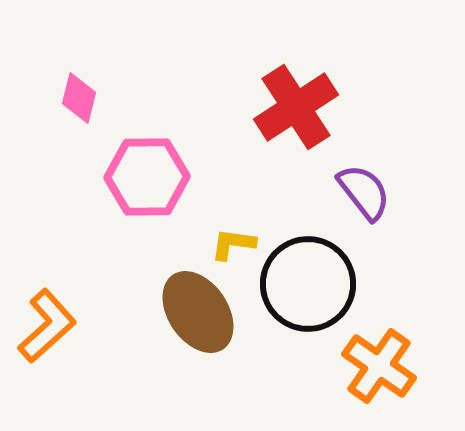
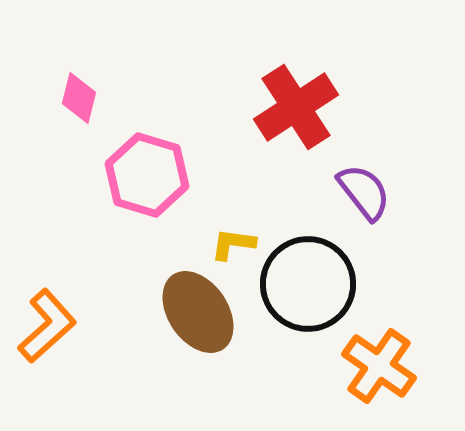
pink hexagon: moved 2 px up; rotated 18 degrees clockwise
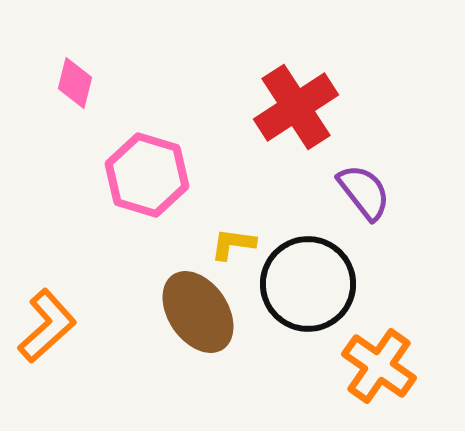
pink diamond: moved 4 px left, 15 px up
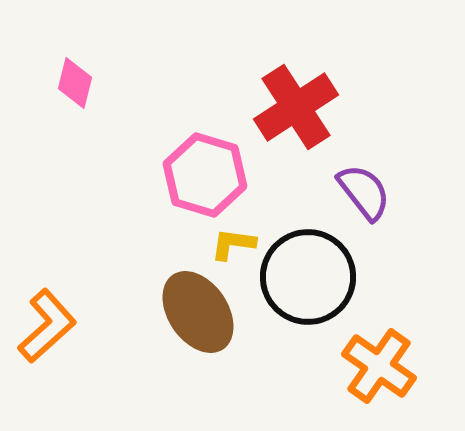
pink hexagon: moved 58 px right
black circle: moved 7 px up
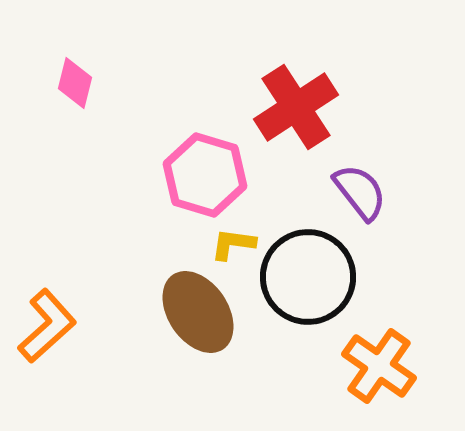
purple semicircle: moved 4 px left
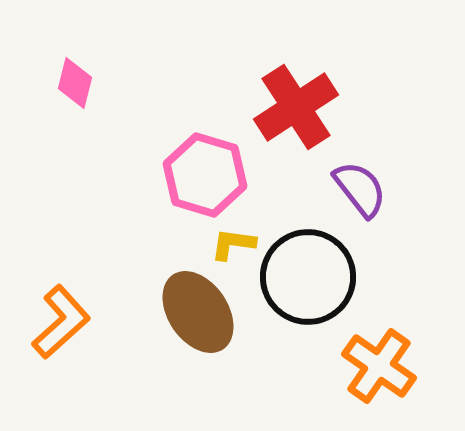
purple semicircle: moved 3 px up
orange L-shape: moved 14 px right, 4 px up
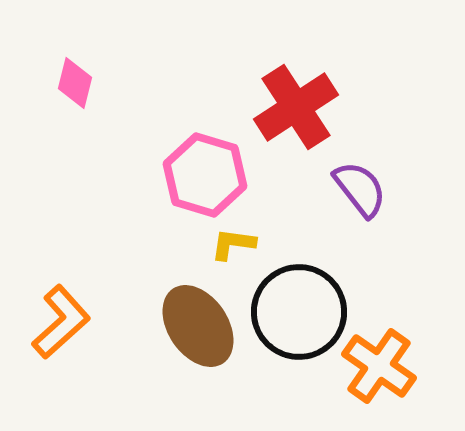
black circle: moved 9 px left, 35 px down
brown ellipse: moved 14 px down
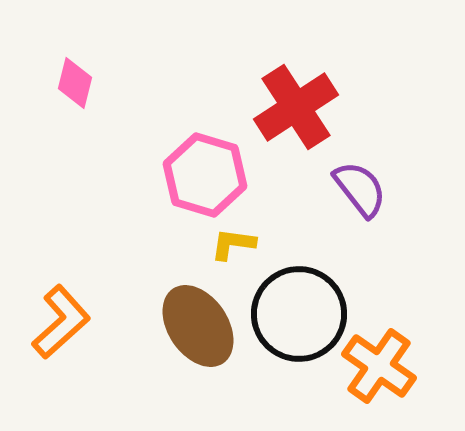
black circle: moved 2 px down
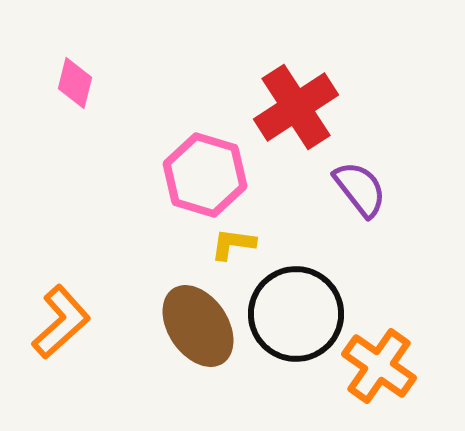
black circle: moved 3 px left
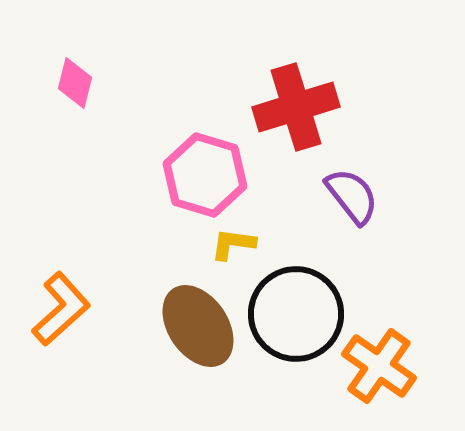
red cross: rotated 16 degrees clockwise
purple semicircle: moved 8 px left, 7 px down
orange L-shape: moved 13 px up
